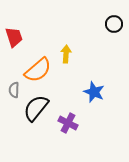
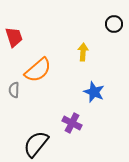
yellow arrow: moved 17 px right, 2 px up
black semicircle: moved 36 px down
purple cross: moved 4 px right
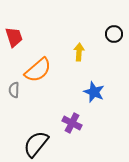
black circle: moved 10 px down
yellow arrow: moved 4 px left
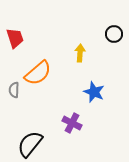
red trapezoid: moved 1 px right, 1 px down
yellow arrow: moved 1 px right, 1 px down
orange semicircle: moved 3 px down
black semicircle: moved 6 px left
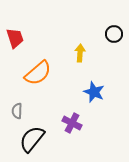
gray semicircle: moved 3 px right, 21 px down
black semicircle: moved 2 px right, 5 px up
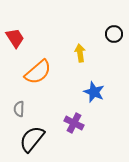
red trapezoid: rotated 15 degrees counterclockwise
yellow arrow: rotated 12 degrees counterclockwise
orange semicircle: moved 1 px up
gray semicircle: moved 2 px right, 2 px up
purple cross: moved 2 px right
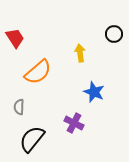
gray semicircle: moved 2 px up
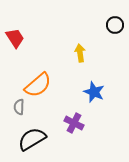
black circle: moved 1 px right, 9 px up
orange semicircle: moved 13 px down
black semicircle: rotated 20 degrees clockwise
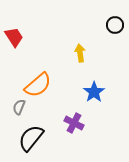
red trapezoid: moved 1 px left, 1 px up
blue star: rotated 15 degrees clockwise
gray semicircle: rotated 21 degrees clockwise
black semicircle: moved 1 px left, 1 px up; rotated 20 degrees counterclockwise
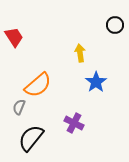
blue star: moved 2 px right, 10 px up
